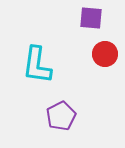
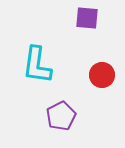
purple square: moved 4 px left
red circle: moved 3 px left, 21 px down
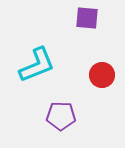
cyan L-shape: rotated 120 degrees counterclockwise
purple pentagon: rotated 28 degrees clockwise
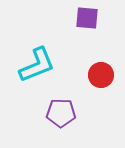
red circle: moved 1 px left
purple pentagon: moved 3 px up
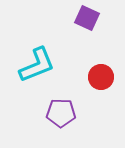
purple square: rotated 20 degrees clockwise
red circle: moved 2 px down
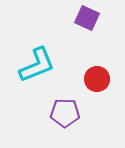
red circle: moved 4 px left, 2 px down
purple pentagon: moved 4 px right
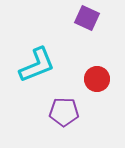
purple pentagon: moved 1 px left, 1 px up
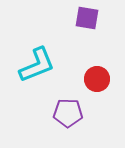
purple square: rotated 15 degrees counterclockwise
purple pentagon: moved 4 px right, 1 px down
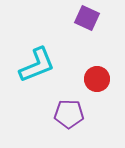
purple square: rotated 15 degrees clockwise
purple pentagon: moved 1 px right, 1 px down
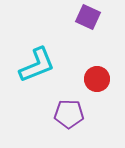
purple square: moved 1 px right, 1 px up
